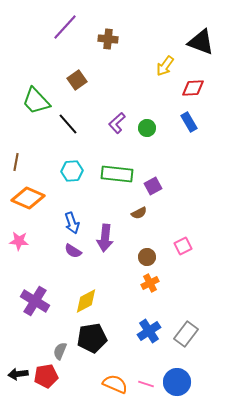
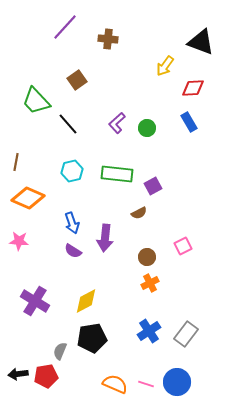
cyan hexagon: rotated 10 degrees counterclockwise
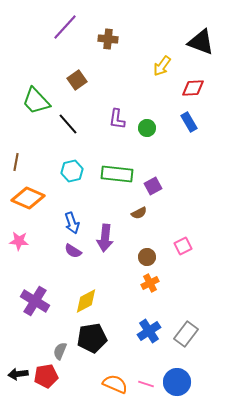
yellow arrow: moved 3 px left
purple L-shape: moved 4 px up; rotated 40 degrees counterclockwise
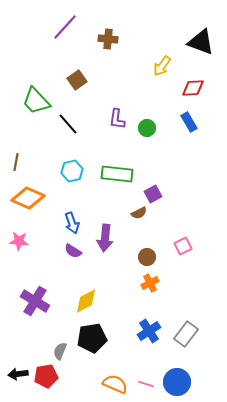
purple square: moved 8 px down
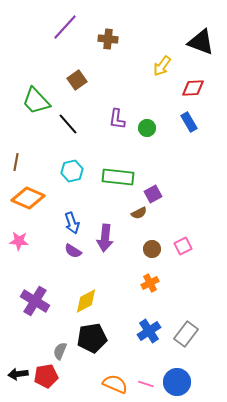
green rectangle: moved 1 px right, 3 px down
brown circle: moved 5 px right, 8 px up
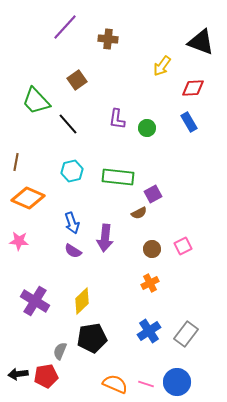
yellow diamond: moved 4 px left; rotated 16 degrees counterclockwise
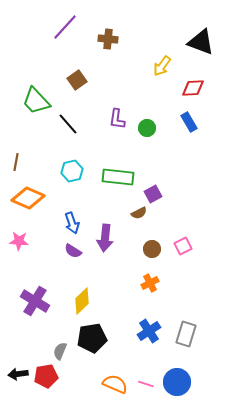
gray rectangle: rotated 20 degrees counterclockwise
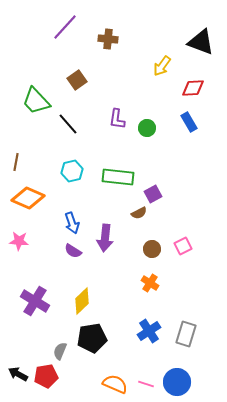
orange cross: rotated 30 degrees counterclockwise
black arrow: rotated 36 degrees clockwise
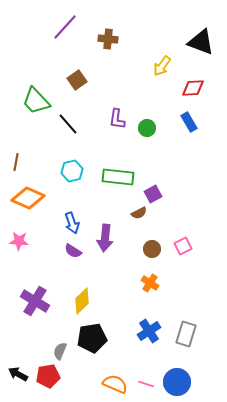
red pentagon: moved 2 px right
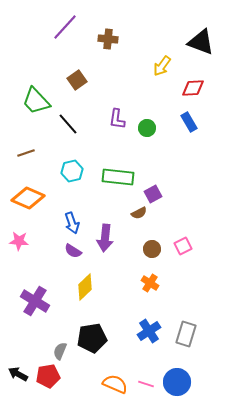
brown line: moved 10 px right, 9 px up; rotated 60 degrees clockwise
yellow diamond: moved 3 px right, 14 px up
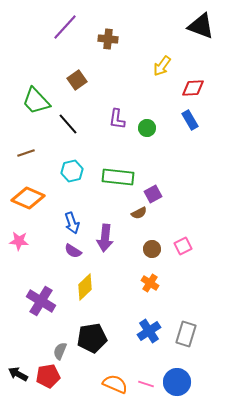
black triangle: moved 16 px up
blue rectangle: moved 1 px right, 2 px up
purple cross: moved 6 px right
